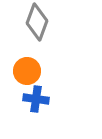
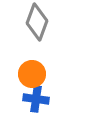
orange circle: moved 5 px right, 3 px down
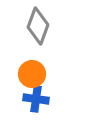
gray diamond: moved 1 px right, 4 px down
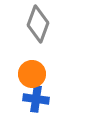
gray diamond: moved 2 px up
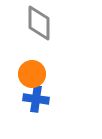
gray diamond: moved 1 px right, 1 px up; rotated 21 degrees counterclockwise
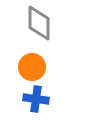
orange circle: moved 7 px up
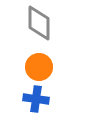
orange circle: moved 7 px right
